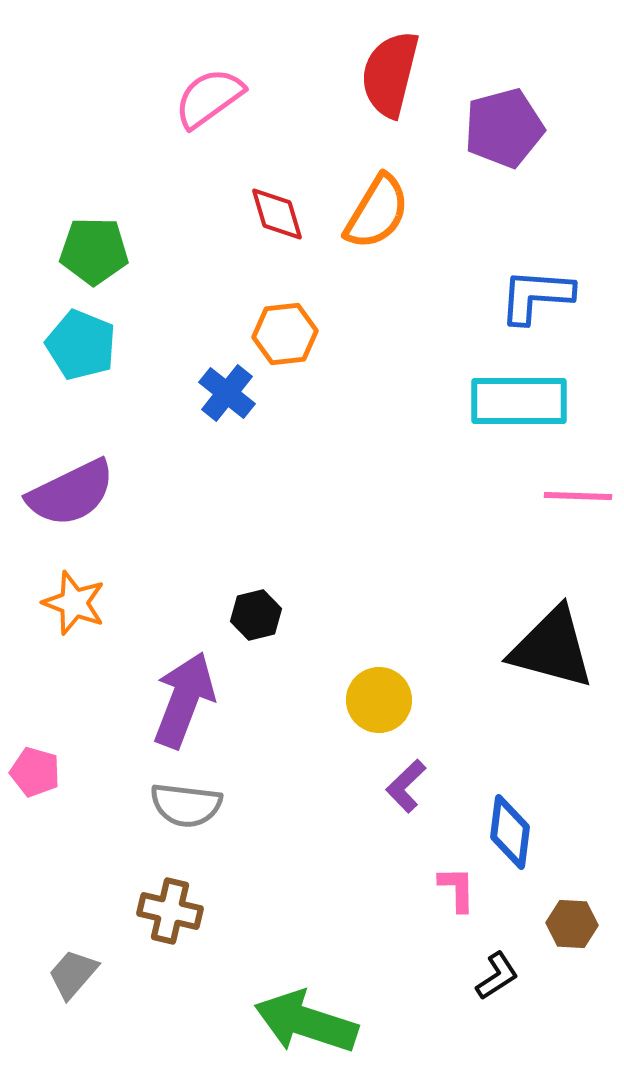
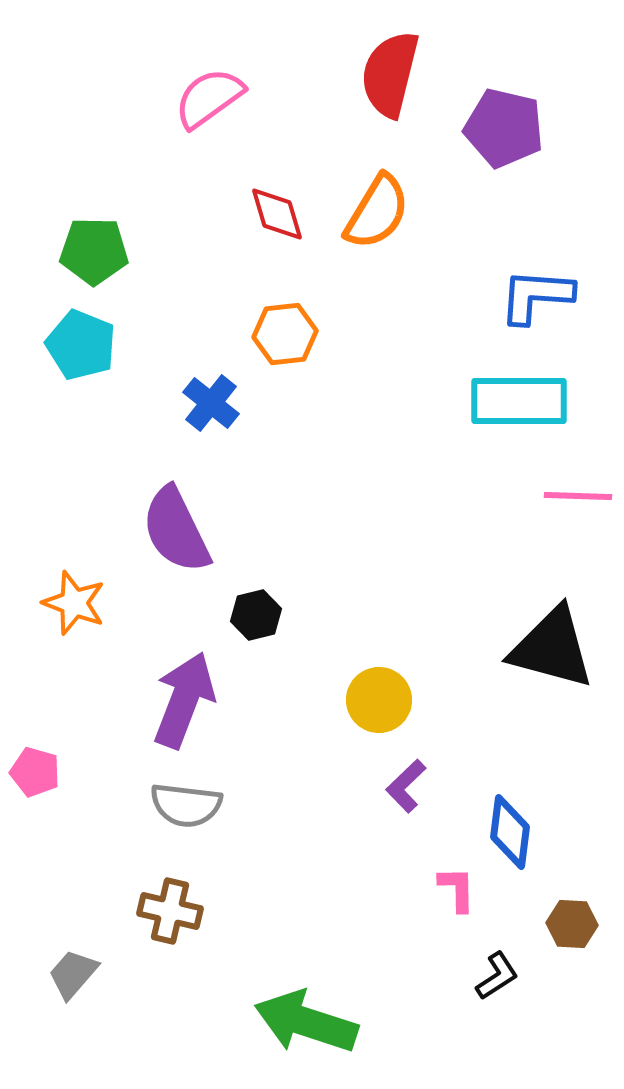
purple pentagon: rotated 28 degrees clockwise
blue cross: moved 16 px left, 10 px down
purple semicircle: moved 105 px right, 37 px down; rotated 90 degrees clockwise
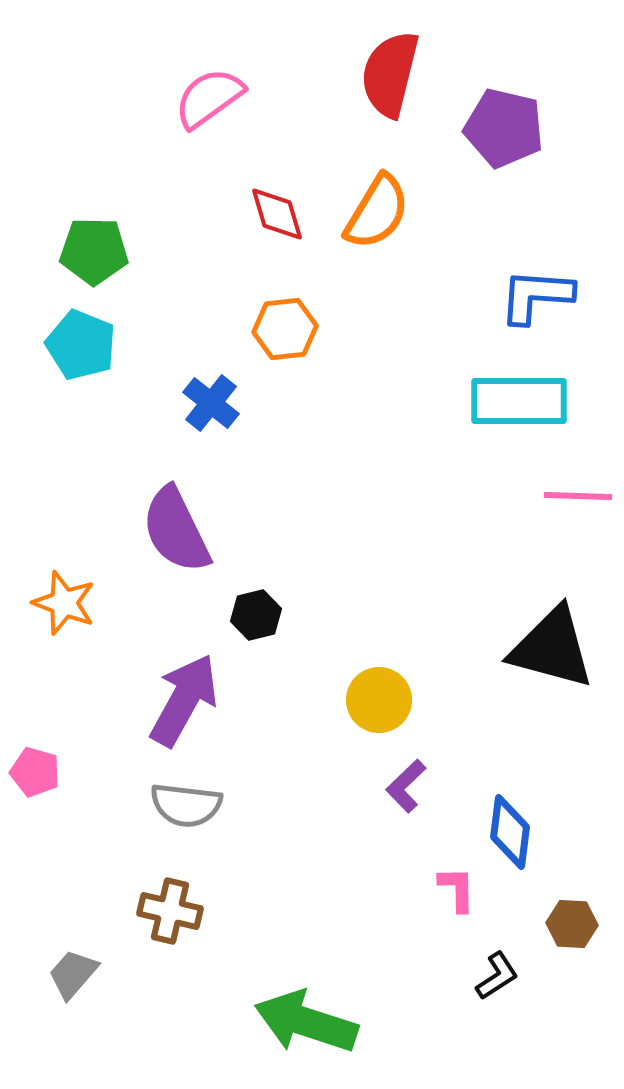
orange hexagon: moved 5 px up
orange star: moved 10 px left
purple arrow: rotated 8 degrees clockwise
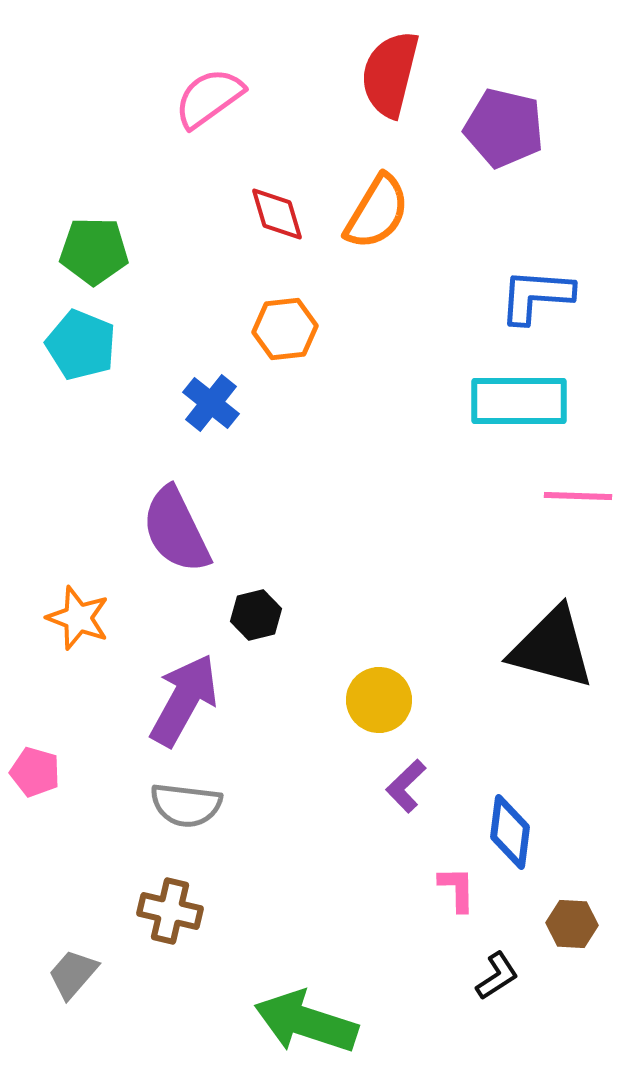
orange star: moved 14 px right, 15 px down
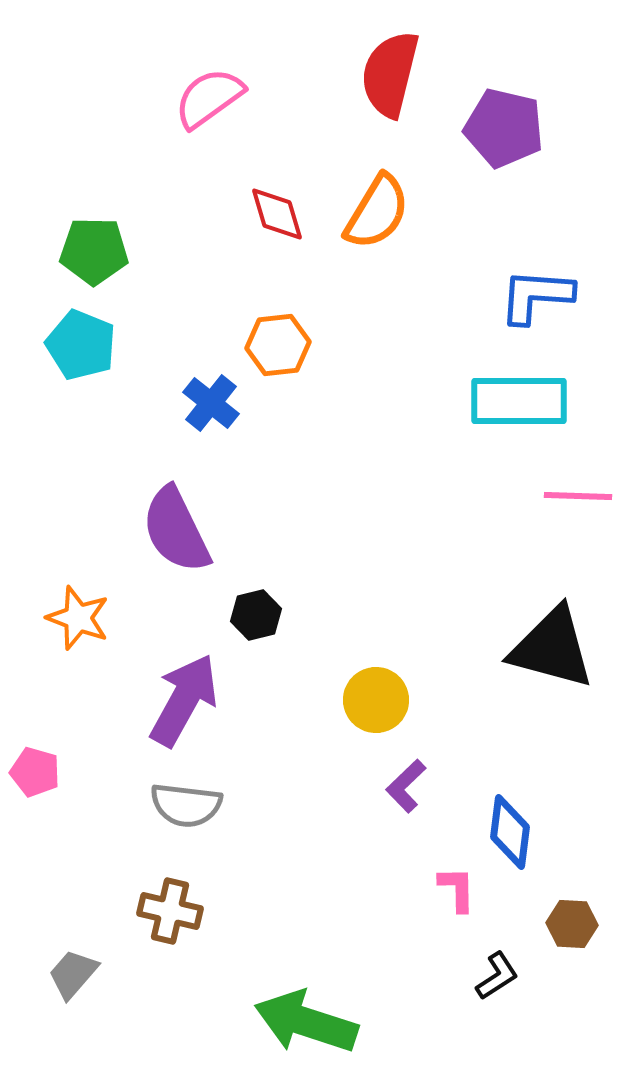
orange hexagon: moved 7 px left, 16 px down
yellow circle: moved 3 px left
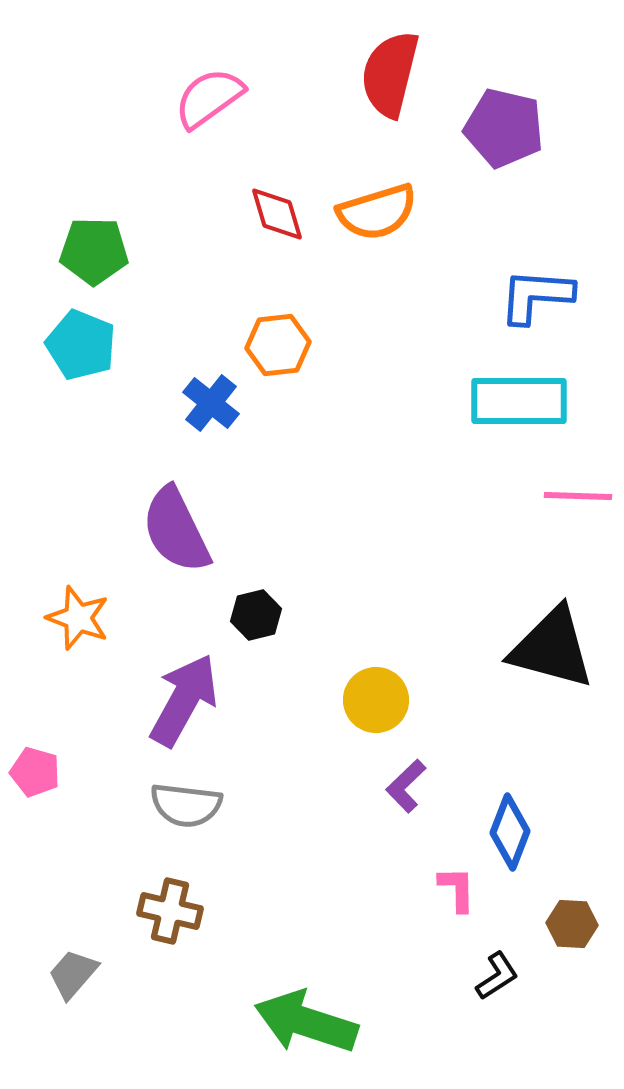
orange semicircle: rotated 42 degrees clockwise
blue diamond: rotated 14 degrees clockwise
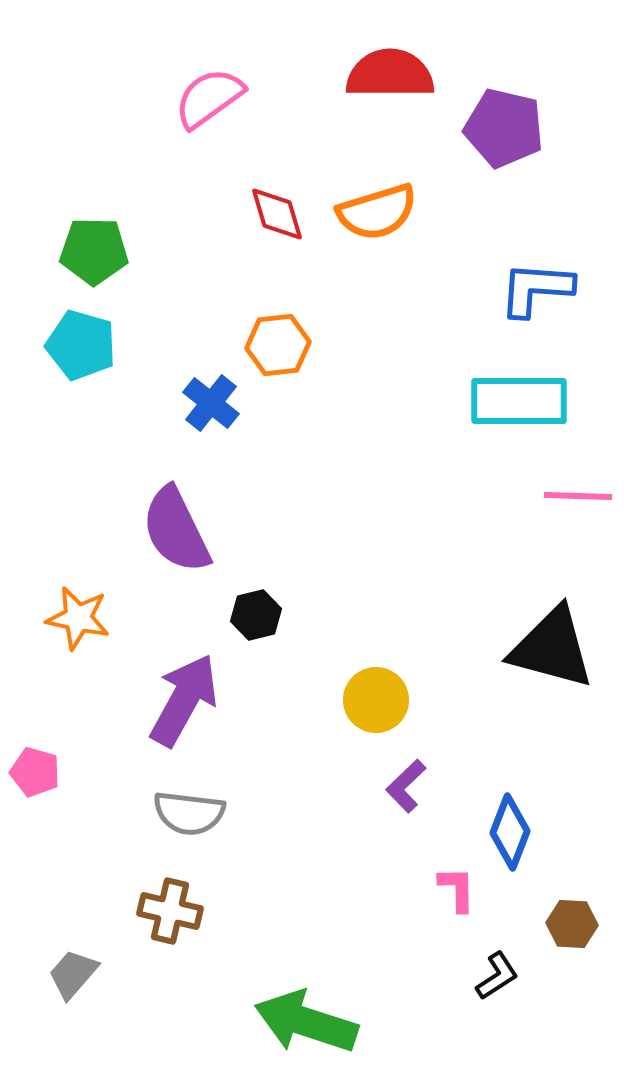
red semicircle: rotated 76 degrees clockwise
blue L-shape: moved 7 px up
cyan pentagon: rotated 6 degrees counterclockwise
orange star: rotated 8 degrees counterclockwise
gray semicircle: moved 3 px right, 8 px down
